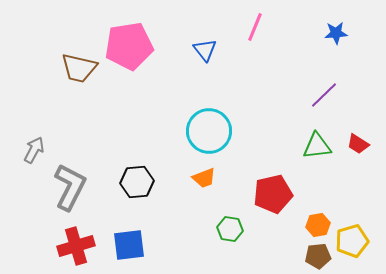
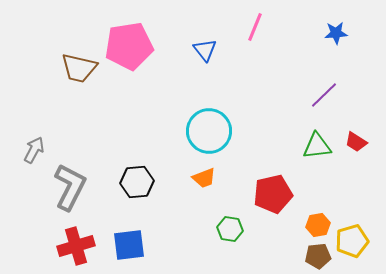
red trapezoid: moved 2 px left, 2 px up
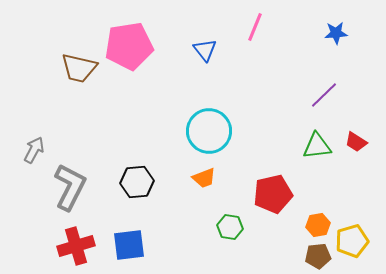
green hexagon: moved 2 px up
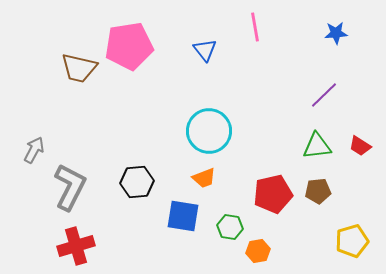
pink line: rotated 32 degrees counterclockwise
red trapezoid: moved 4 px right, 4 px down
orange hexagon: moved 60 px left, 26 px down
blue square: moved 54 px right, 29 px up; rotated 16 degrees clockwise
brown pentagon: moved 65 px up
